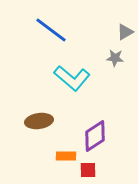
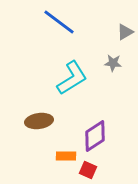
blue line: moved 8 px right, 8 px up
gray star: moved 2 px left, 5 px down
cyan L-shape: rotated 72 degrees counterclockwise
red square: rotated 24 degrees clockwise
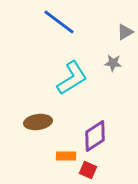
brown ellipse: moved 1 px left, 1 px down
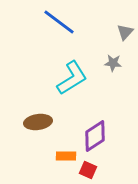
gray triangle: rotated 18 degrees counterclockwise
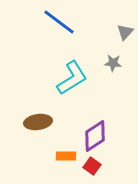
red square: moved 4 px right, 4 px up; rotated 12 degrees clockwise
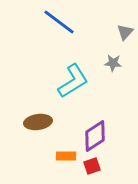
cyan L-shape: moved 1 px right, 3 px down
red square: rotated 36 degrees clockwise
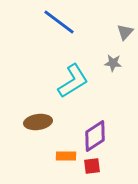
red square: rotated 12 degrees clockwise
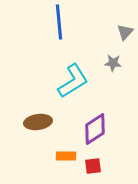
blue line: rotated 48 degrees clockwise
purple diamond: moved 7 px up
red square: moved 1 px right
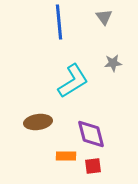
gray triangle: moved 21 px left, 15 px up; rotated 18 degrees counterclockwise
gray star: rotated 12 degrees counterclockwise
purple diamond: moved 4 px left, 5 px down; rotated 72 degrees counterclockwise
